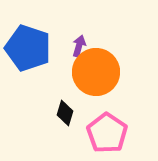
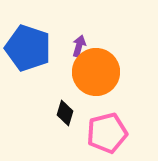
pink pentagon: rotated 24 degrees clockwise
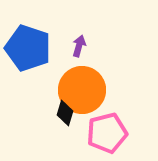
orange circle: moved 14 px left, 18 px down
